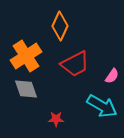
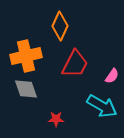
orange cross: rotated 20 degrees clockwise
red trapezoid: rotated 36 degrees counterclockwise
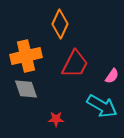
orange diamond: moved 2 px up
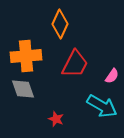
orange cross: rotated 8 degrees clockwise
gray diamond: moved 3 px left
red star: rotated 21 degrees clockwise
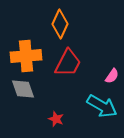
red trapezoid: moved 7 px left, 1 px up
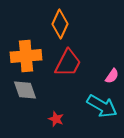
gray diamond: moved 2 px right, 1 px down
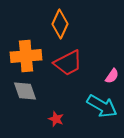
red trapezoid: rotated 36 degrees clockwise
gray diamond: moved 1 px down
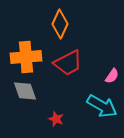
orange cross: moved 1 px down
